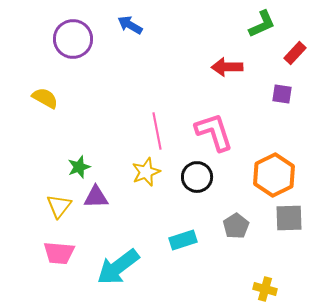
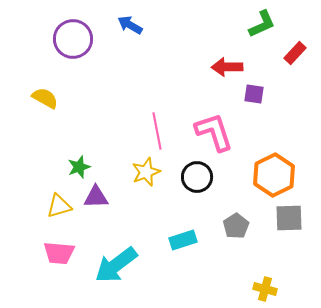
purple square: moved 28 px left
yellow triangle: rotated 36 degrees clockwise
cyan arrow: moved 2 px left, 2 px up
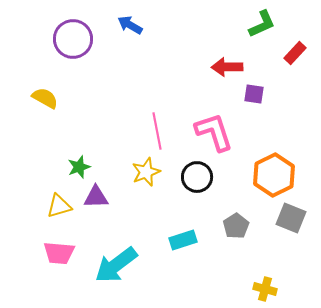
gray square: moved 2 px right; rotated 24 degrees clockwise
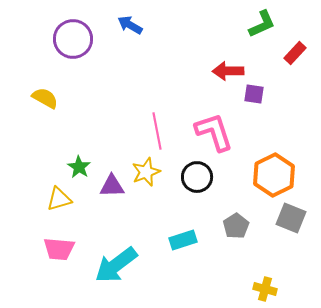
red arrow: moved 1 px right, 4 px down
green star: rotated 20 degrees counterclockwise
purple triangle: moved 16 px right, 11 px up
yellow triangle: moved 7 px up
pink trapezoid: moved 4 px up
